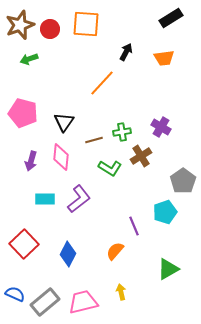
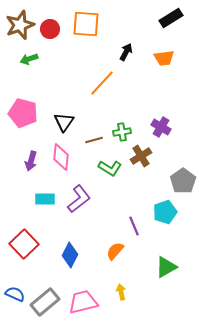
blue diamond: moved 2 px right, 1 px down
green triangle: moved 2 px left, 2 px up
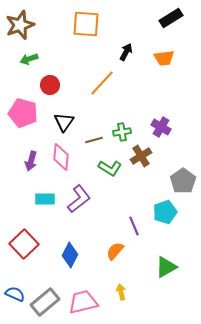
red circle: moved 56 px down
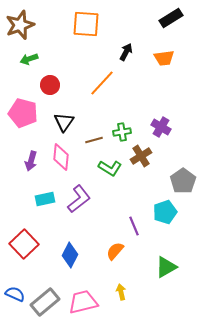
cyan rectangle: rotated 12 degrees counterclockwise
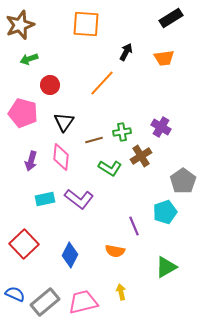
purple L-shape: rotated 76 degrees clockwise
orange semicircle: rotated 120 degrees counterclockwise
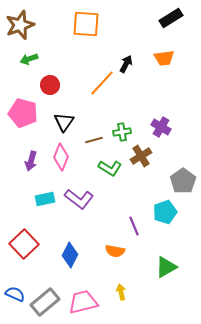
black arrow: moved 12 px down
pink diamond: rotated 16 degrees clockwise
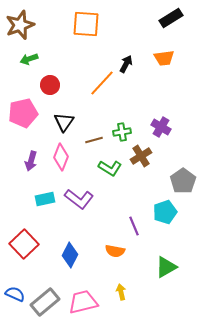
pink pentagon: rotated 28 degrees counterclockwise
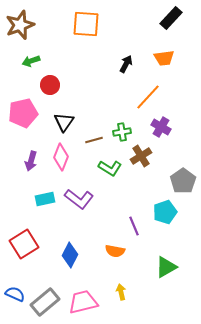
black rectangle: rotated 15 degrees counterclockwise
green arrow: moved 2 px right, 2 px down
orange line: moved 46 px right, 14 px down
red square: rotated 12 degrees clockwise
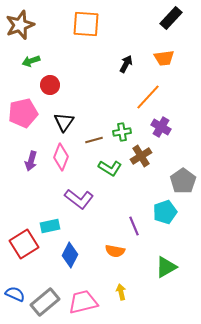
cyan rectangle: moved 5 px right, 27 px down
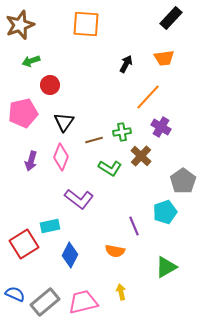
brown cross: rotated 15 degrees counterclockwise
